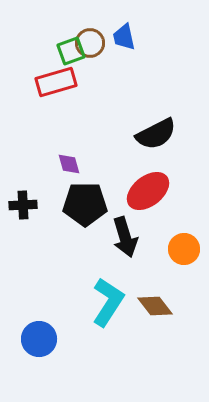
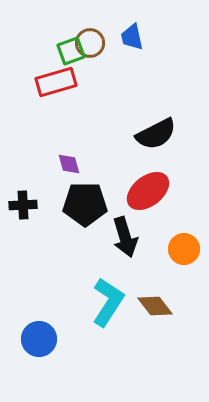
blue trapezoid: moved 8 px right
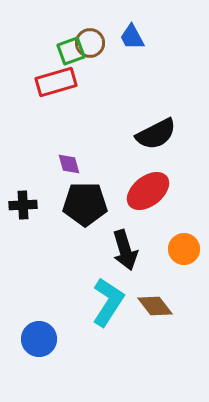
blue trapezoid: rotated 16 degrees counterclockwise
black arrow: moved 13 px down
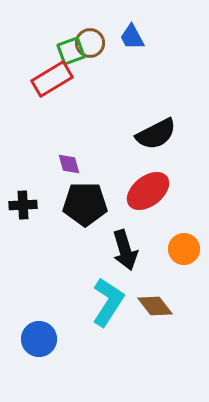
red rectangle: moved 4 px left, 3 px up; rotated 15 degrees counterclockwise
